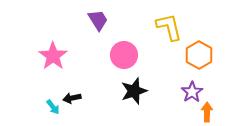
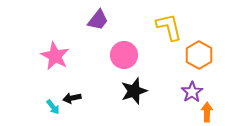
purple trapezoid: rotated 70 degrees clockwise
pink star: moved 2 px right; rotated 8 degrees counterclockwise
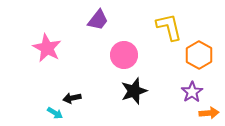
pink star: moved 8 px left, 8 px up
cyan arrow: moved 2 px right, 6 px down; rotated 21 degrees counterclockwise
orange arrow: moved 2 px right, 1 px down; rotated 84 degrees clockwise
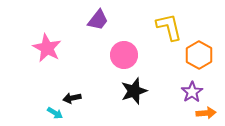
orange arrow: moved 3 px left
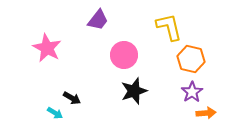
orange hexagon: moved 8 px left, 4 px down; rotated 16 degrees counterclockwise
black arrow: rotated 138 degrees counterclockwise
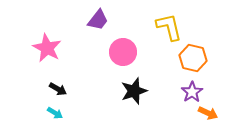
pink circle: moved 1 px left, 3 px up
orange hexagon: moved 2 px right, 1 px up
black arrow: moved 14 px left, 9 px up
orange arrow: moved 2 px right; rotated 30 degrees clockwise
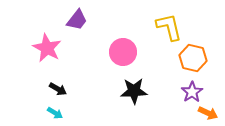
purple trapezoid: moved 21 px left
black star: rotated 16 degrees clockwise
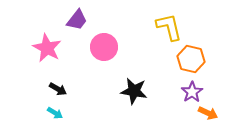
pink circle: moved 19 px left, 5 px up
orange hexagon: moved 2 px left, 1 px down
black star: rotated 12 degrees clockwise
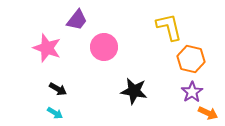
pink star: rotated 8 degrees counterclockwise
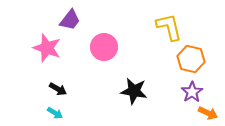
purple trapezoid: moved 7 px left
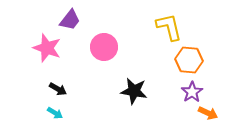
orange hexagon: moved 2 px left, 1 px down; rotated 8 degrees counterclockwise
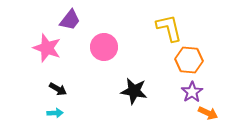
yellow L-shape: moved 1 px down
cyan arrow: rotated 35 degrees counterclockwise
